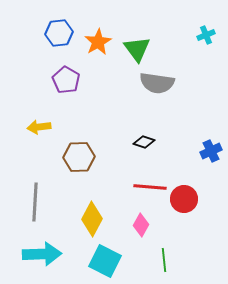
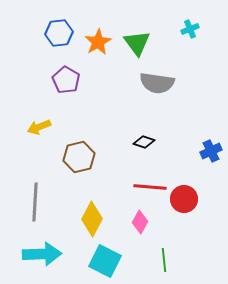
cyan cross: moved 16 px left, 6 px up
green triangle: moved 6 px up
yellow arrow: rotated 15 degrees counterclockwise
brown hexagon: rotated 12 degrees counterclockwise
pink diamond: moved 1 px left, 3 px up
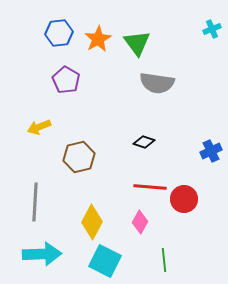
cyan cross: moved 22 px right
orange star: moved 3 px up
yellow diamond: moved 3 px down
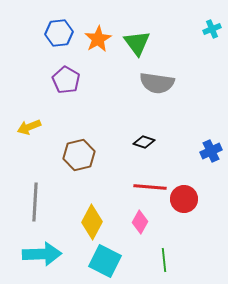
yellow arrow: moved 10 px left
brown hexagon: moved 2 px up
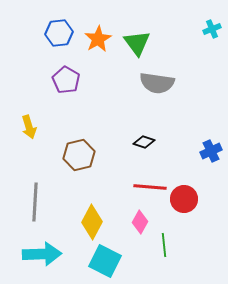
yellow arrow: rotated 85 degrees counterclockwise
green line: moved 15 px up
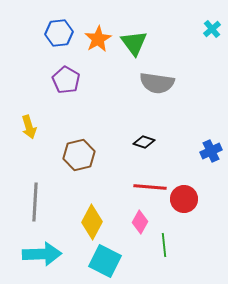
cyan cross: rotated 18 degrees counterclockwise
green triangle: moved 3 px left
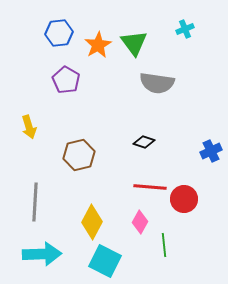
cyan cross: moved 27 px left; rotated 18 degrees clockwise
orange star: moved 6 px down
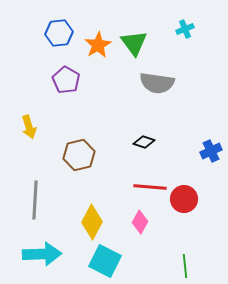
gray line: moved 2 px up
green line: moved 21 px right, 21 px down
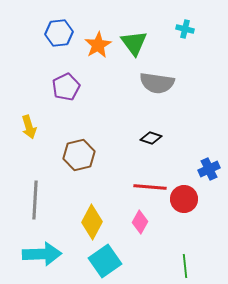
cyan cross: rotated 36 degrees clockwise
purple pentagon: moved 7 px down; rotated 16 degrees clockwise
black diamond: moved 7 px right, 4 px up
blue cross: moved 2 px left, 18 px down
cyan square: rotated 28 degrees clockwise
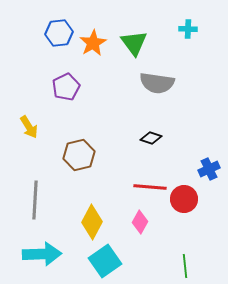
cyan cross: moved 3 px right; rotated 12 degrees counterclockwise
orange star: moved 5 px left, 2 px up
yellow arrow: rotated 15 degrees counterclockwise
